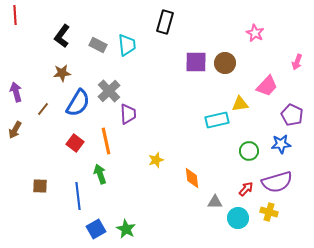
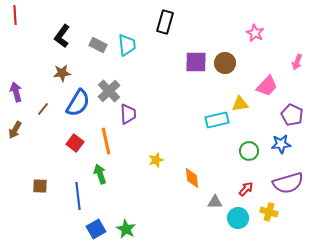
purple semicircle: moved 11 px right, 1 px down
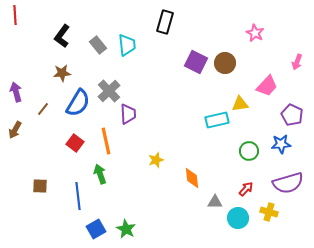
gray rectangle: rotated 24 degrees clockwise
purple square: rotated 25 degrees clockwise
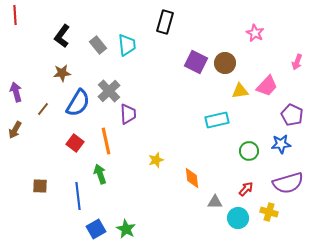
yellow triangle: moved 13 px up
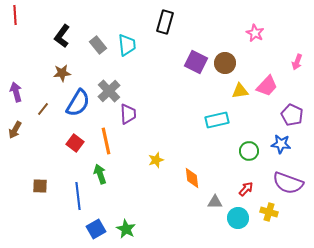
blue star: rotated 12 degrees clockwise
purple semicircle: rotated 36 degrees clockwise
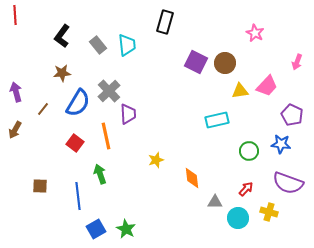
orange line: moved 5 px up
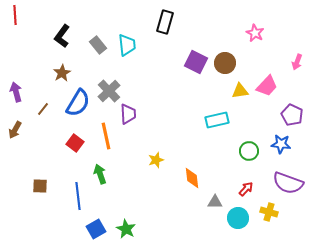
brown star: rotated 24 degrees counterclockwise
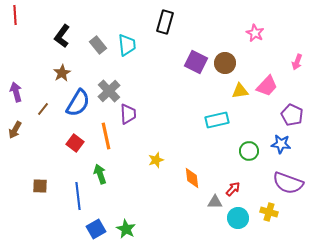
red arrow: moved 13 px left
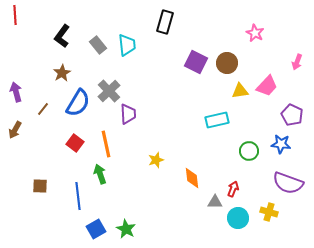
brown circle: moved 2 px right
orange line: moved 8 px down
red arrow: rotated 21 degrees counterclockwise
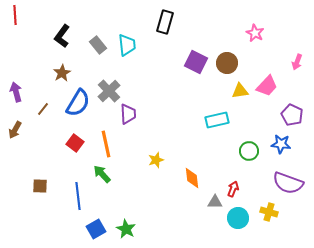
green arrow: moved 2 px right; rotated 24 degrees counterclockwise
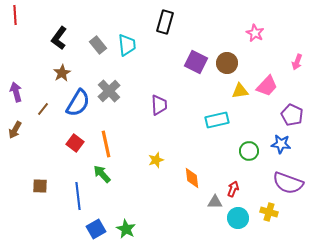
black L-shape: moved 3 px left, 2 px down
purple trapezoid: moved 31 px right, 9 px up
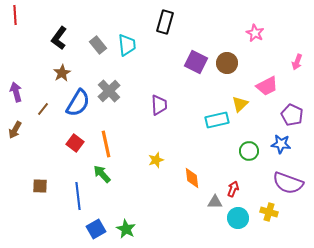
pink trapezoid: rotated 20 degrees clockwise
yellow triangle: moved 13 px down; rotated 36 degrees counterclockwise
